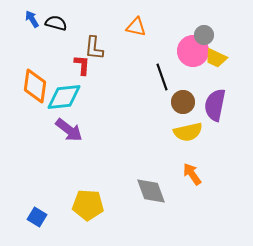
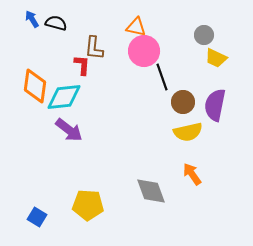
pink circle: moved 49 px left
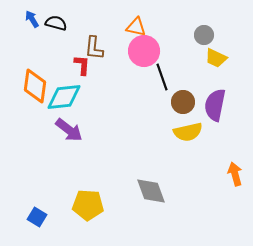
orange arrow: moved 43 px right; rotated 20 degrees clockwise
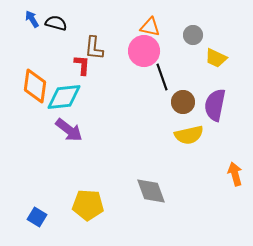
orange triangle: moved 14 px right
gray circle: moved 11 px left
yellow semicircle: moved 1 px right, 3 px down
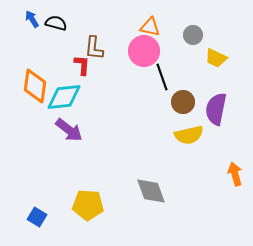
purple semicircle: moved 1 px right, 4 px down
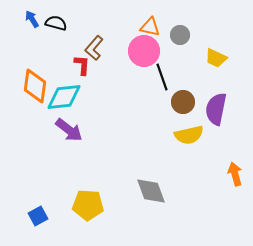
gray circle: moved 13 px left
brown L-shape: rotated 35 degrees clockwise
blue square: moved 1 px right, 1 px up; rotated 30 degrees clockwise
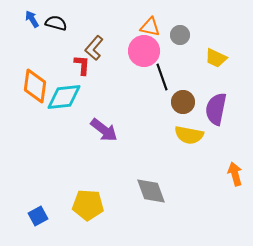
purple arrow: moved 35 px right
yellow semicircle: rotated 24 degrees clockwise
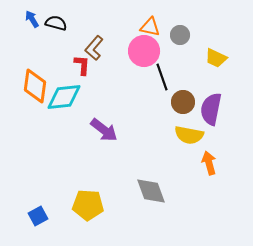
purple semicircle: moved 5 px left
orange arrow: moved 26 px left, 11 px up
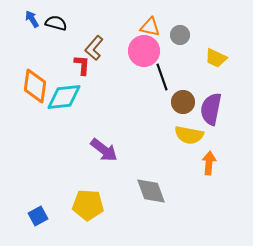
purple arrow: moved 20 px down
orange arrow: rotated 20 degrees clockwise
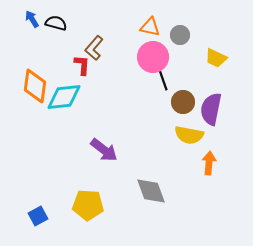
pink circle: moved 9 px right, 6 px down
